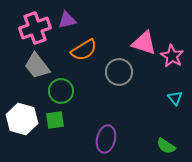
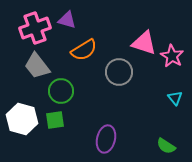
purple triangle: rotated 30 degrees clockwise
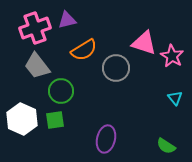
purple triangle: rotated 30 degrees counterclockwise
gray circle: moved 3 px left, 4 px up
white hexagon: rotated 8 degrees clockwise
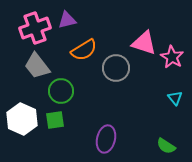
pink star: moved 1 px down
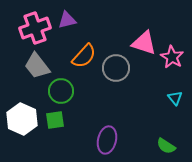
orange semicircle: moved 6 px down; rotated 16 degrees counterclockwise
purple ellipse: moved 1 px right, 1 px down
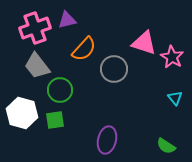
orange semicircle: moved 7 px up
gray circle: moved 2 px left, 1 px down
green circle: moved 1 px left, 1 px up
white hexagon: moved 6 px up; rotated 8 degrees counterclockwise
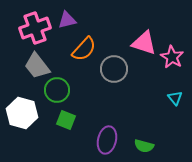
green circle: moved 3 px left
green square: moved 11 px right; rotated 30 degrees clockwise
green semicircle: moved 22 px left; rotated 18 degrees counterclockwise
